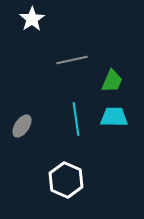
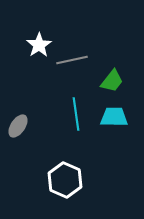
white star: moved 7 px right, 26 px down
green trapezoid: rotated 15 degrees clockwise
cyan line: moved 5 px up
gray ellipse: moved 4 px left
white hexagon: moved 1 px left
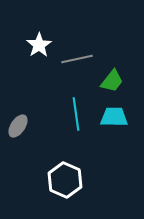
gray line: moved 5 px right, 1 px up
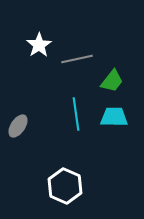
white hexagon: moved 6 px down
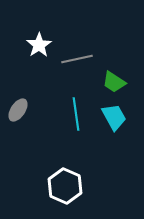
green trapezoid: moved 2 px right, 1 px down; rotated 85 degrees clockwise
cyan trapezoid: rotated 60 degrees clockwise
gray ellipse: moved 16 px up
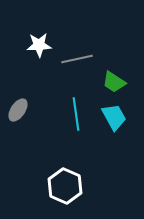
white star: rotated 30 degrees clockwise
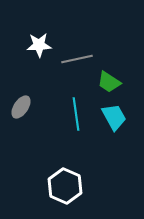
green trapezoid: moved 5 px left
gray ellipse: moved 3 px right, 3 px up
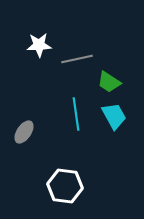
gray ellipse: moved 3 px right, 25 px down
cyan trapezoid: moved 1 px up
white hexagon: rotated 16 degrees counterclockwise
